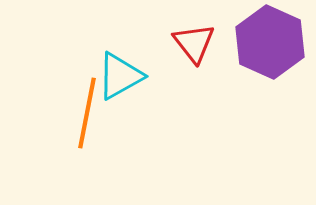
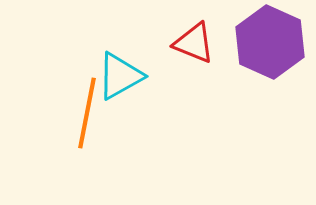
red triangle: rotated 30 degrees counterclockwise
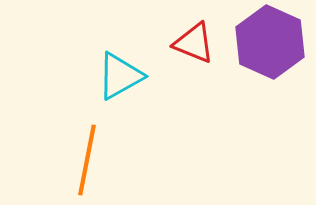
orange line: moved 47 px down
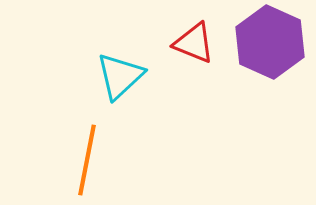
cyan triangle: rotated 14 degrees counterclockwise
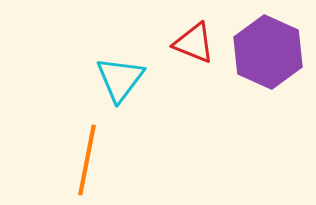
purple hexagon: moved 2 px left, 10 px down
cyan triangle: moved 3 px down; rotated 10 degrees counterclockwise
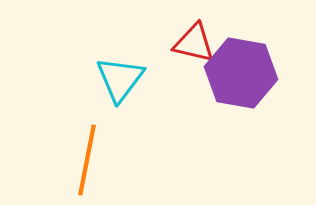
red triangle: rotated 9 degrees counterclockwise
purple hexagon: moved 27 px left, 21 px down; rotated 14 degrees counterclockwise
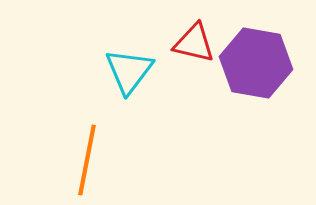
purple hexagon: moved 15 px right, 10 px up
cyan triangle: moved 9 px right, 8 px up
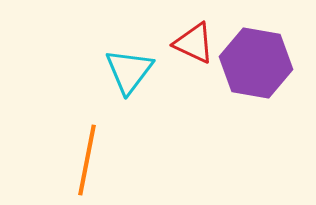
red triangle: rotated 12 degrees clockwise
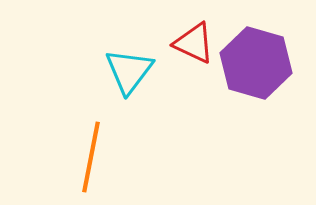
purple hexagon: rotated 6 degrees clockwise
orange line: moved 4 px right, 3 px up
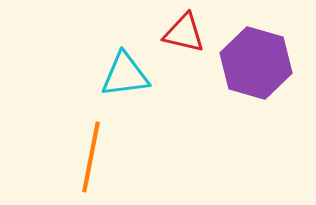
red triangle: moved 10 px left, 10 px up; rotated 12 degrees counterclockwise
cyan triangle: moved 4 px left, 4 px down; rotated 46 degrees clockwise
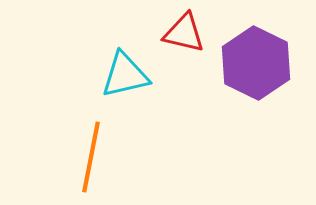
purple hexagon: rotated 10 degrees clockwise
cyan triangle: rotated 6 degrees counterclockwise
